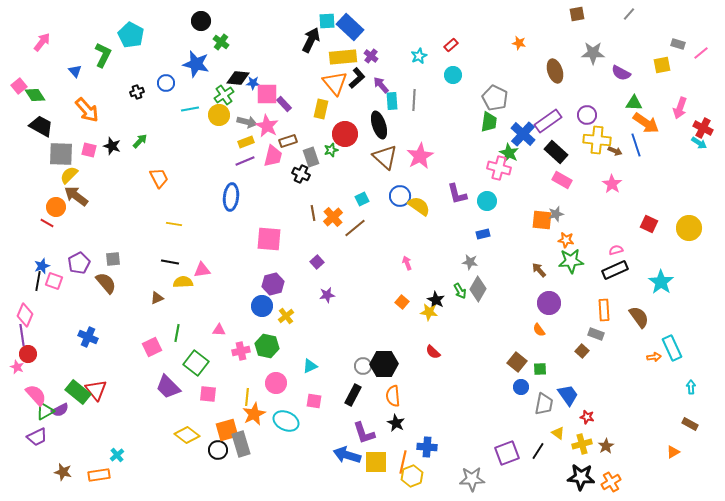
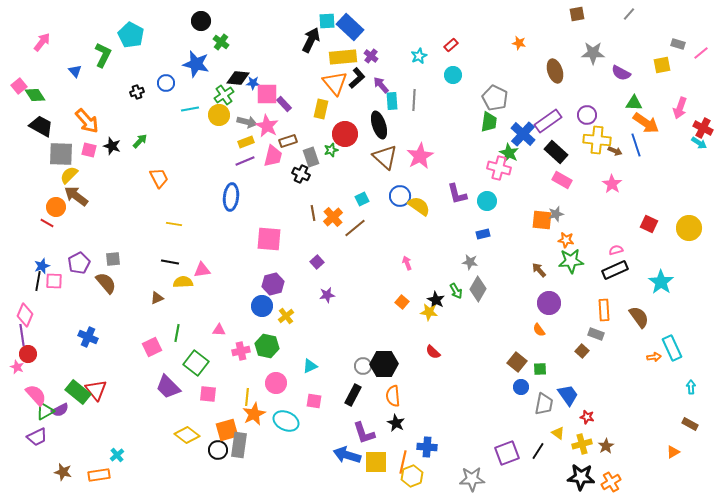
orange arrow at (87, 110): moved 11 px down
pink square at (54, 281): rotated 18 degrees counterclockwise
green arrow at (460, 291): moved 4 px left
gray rectangle at (241, 444): moved 2 px left, 1 px down; rotated 25 degrees clockwise
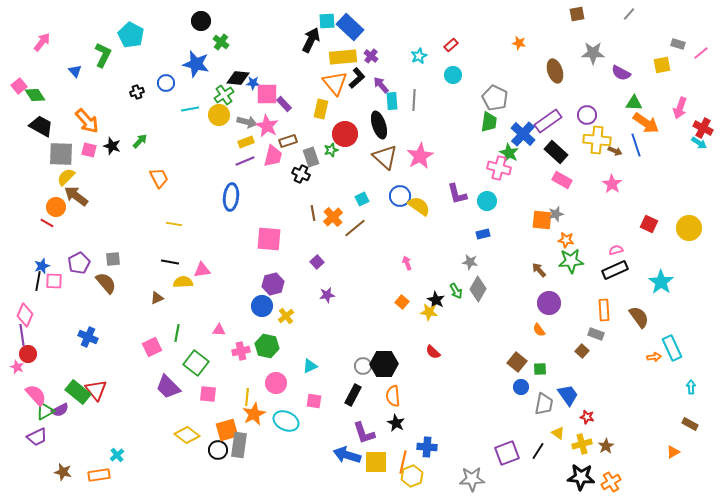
yellow semicircle at (69, 175): moved 3 px left, 2 px down
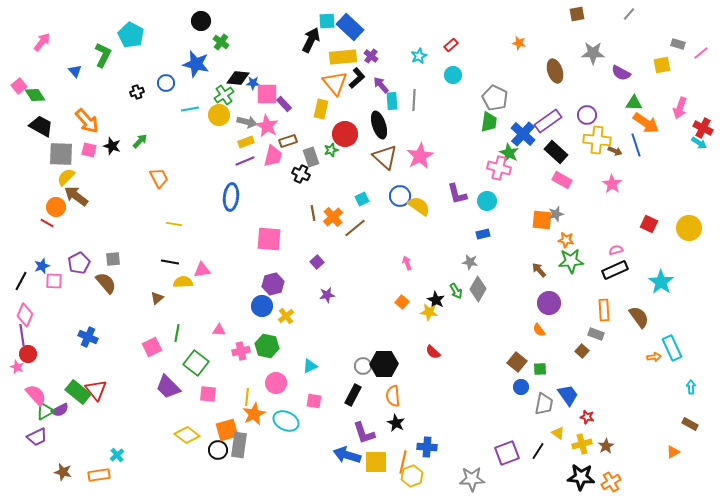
black line at (38, 281): moved 17 px left; rotated 18 degrees clockwise
brown triangle at (157, 298): rotated 16 degrees counterclockwise
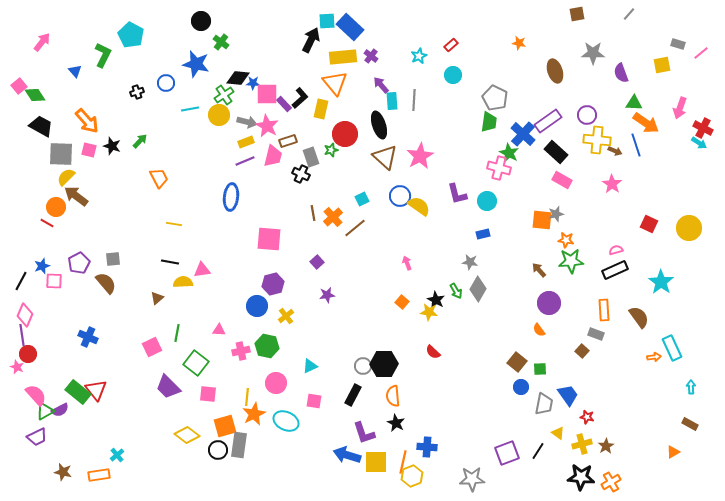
purple semicircle at (621, 73): rotated 42 degrees clockwise
black L-shape at (357, 78): moved 57 px left, 20 px down
blue circle at (262, 306): moved 5 px left
orange square at (227, 430): moved 2 px left, 4 px up
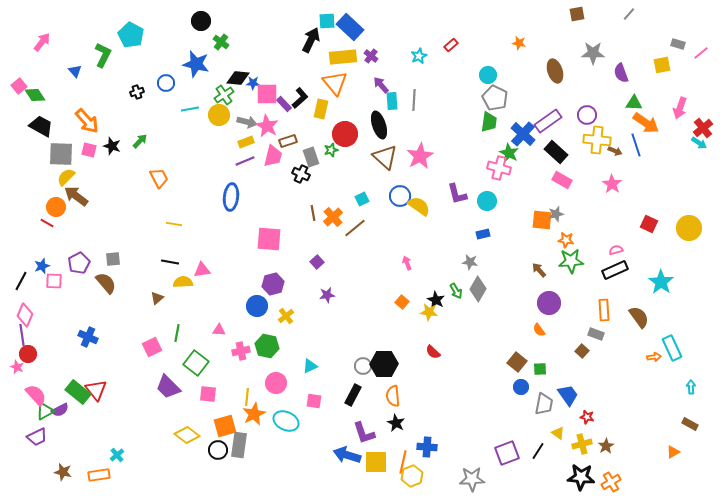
cyan circle at (453, 75): moved 35 px right
red cross at (703, 128): rotated 24 degrees clockwise
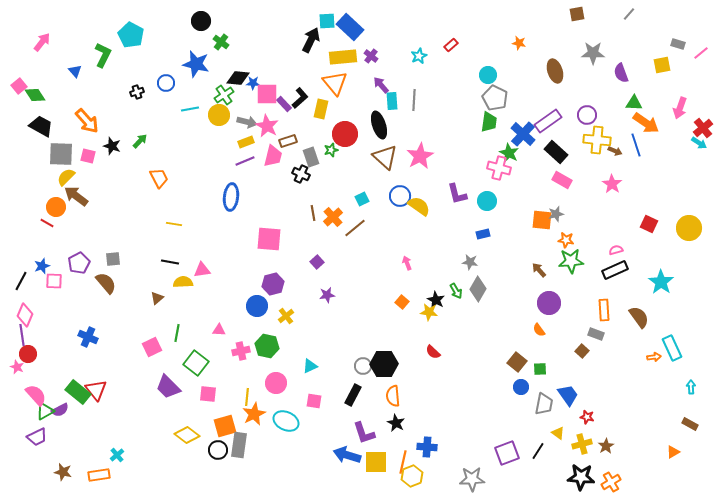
pink square at (89, 150): moved 1 px left, 6 px down
